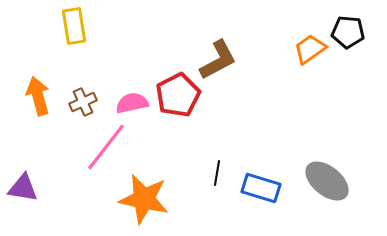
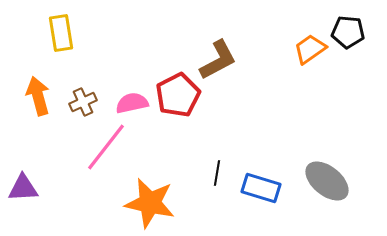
yellow rectangle: moved 13 px left, 7 px down
purple triangle: rotated 12 degrees counterclockwise
orange star: moved 6 px right, 4 px down
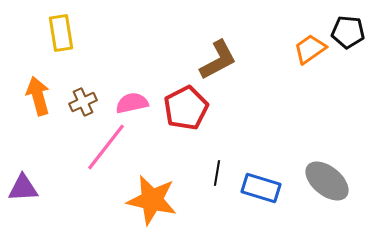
red pentagon: moved 8 px right, 13 px down
orange star: moved 2 px right, 3 px up
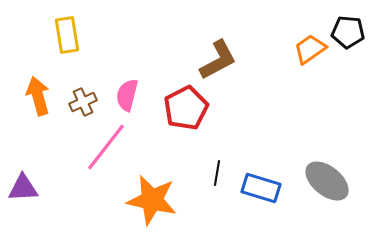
yellow rectangle: moved 6 px right, 2 px down
pink semicircle: moved 5 px left, 8 px up; rotated 64 degrees counterclockwise
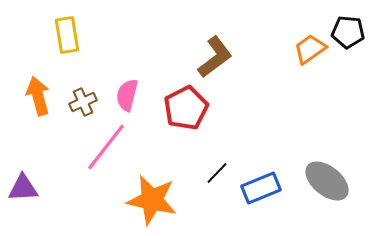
brown L-shape: moved 3 px left, 3 px up; rotated 9 degrees counterclockwise
black line: rotated 35 degrees clockwise
blue rectangle: rotated 39 degrees counterclockwise
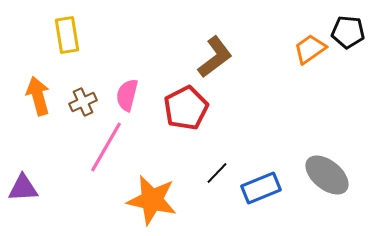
pink line: rotated 8 degrees counterclockwise
gray ellipse: moved 6 px up
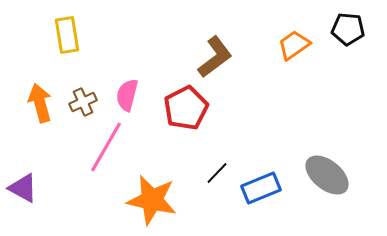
black pentagon: moved 3 px up
orange trapezoid: moved 16 px left, 4 px up
orange arrow: moved 2 px right, 7 px down
purple triangle: rotated 32 degrees clockwise
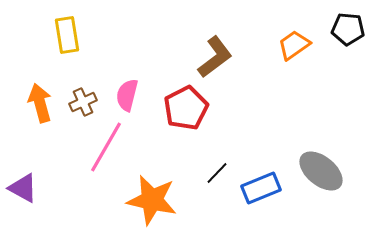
gray ellipse: moved 6 px left, 4 px up
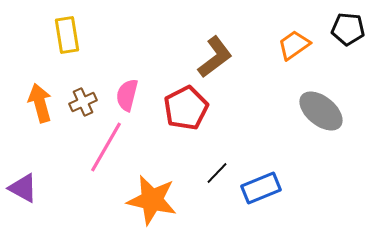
gray ellipse: moved 60 px up
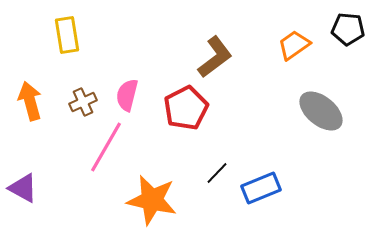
orange arrow: moved 10 px left, 2 px up
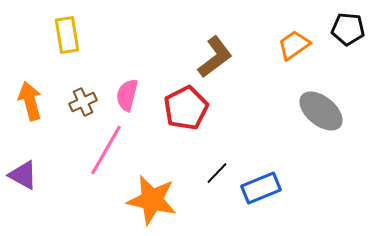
pink line: moved 3 px down
purple triangle: moved 13 px up
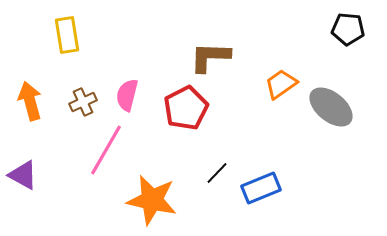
orange trapezoid: moved 13 px left, 39 px down
brown L-shape: moved 5 px left; rotated 141 degrees counterclockwise
gray ellipse: moved 10 px right, 4 px up
